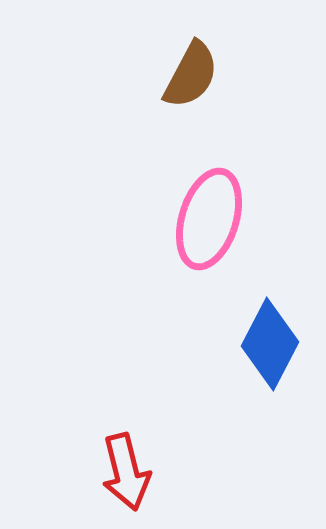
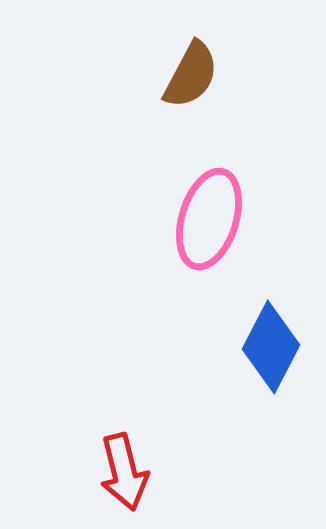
blue diamond: moved 1 px right, 3 px down
red arrow: moved 2 px left
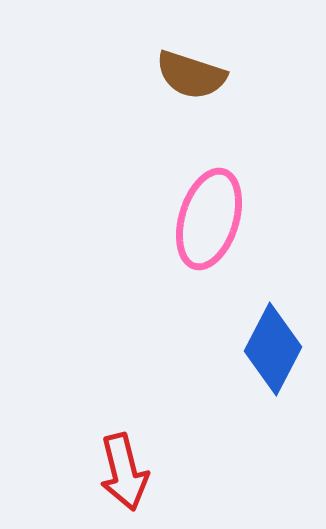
brown semicircle: rotated 80 degrees clockwise
blue diamond: moved 2 px right, 2 px down
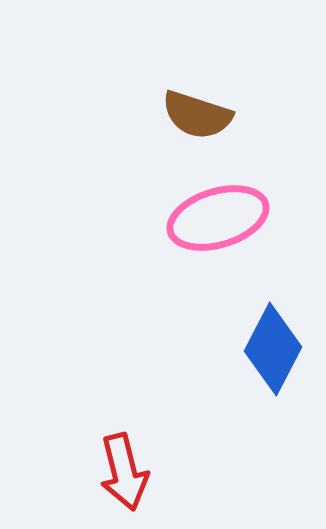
brown semicircle: moved 6 px right, 40 px down
pink ellipse: moved 9 px right, 1 px up; rotated 56 degrees clockwise
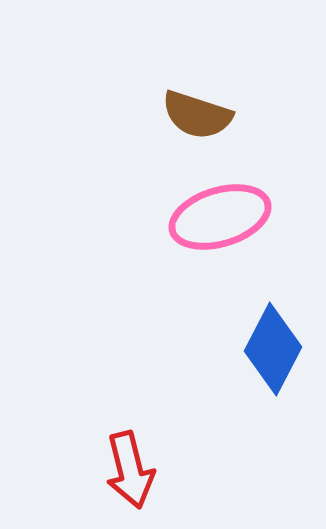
pink ellipse: moved 2 px right, 1 px up
red arrow: moved 6 px right, 2 px up
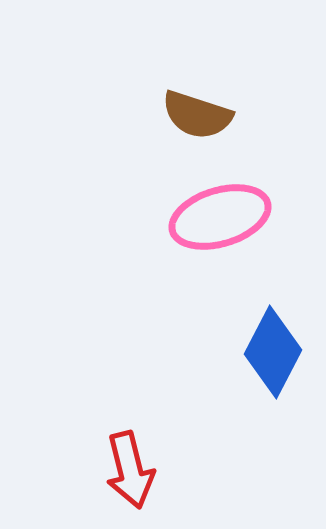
blue diamond: moved 3 px down
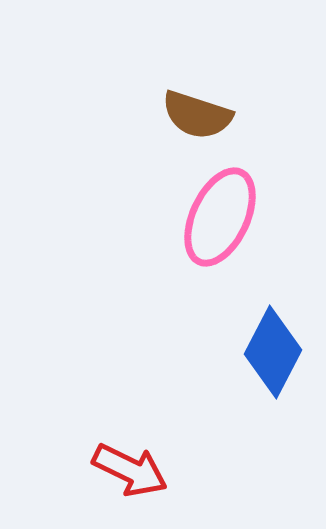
pink ellipse: rotated 48 degrees counterclockwise
red arrow: rotated 50 degrees counterclockwise
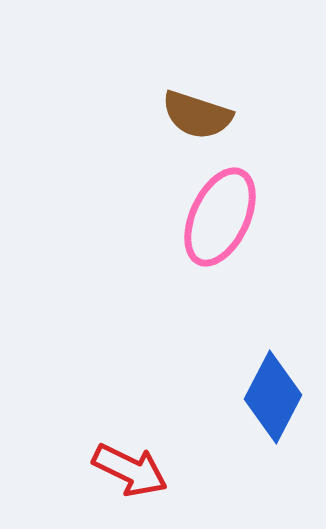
blue diamond: moved 45 px down
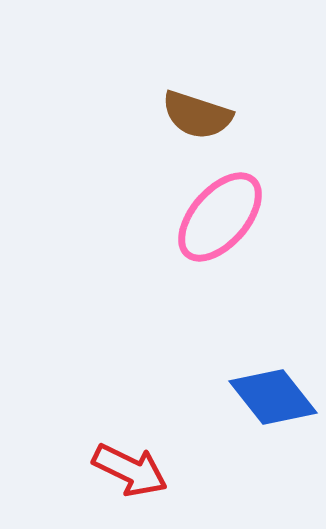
pink ellipse: rotated 16 degrees clockwise
blue diamond: rotated 66 degrees counterclockwise
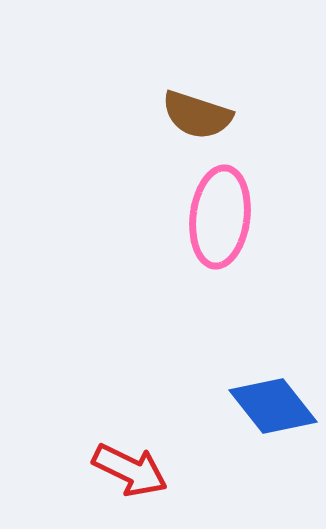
pink ellipse: rotated 34 degrees counterclockwise
blue diamond: moved 9 px down
